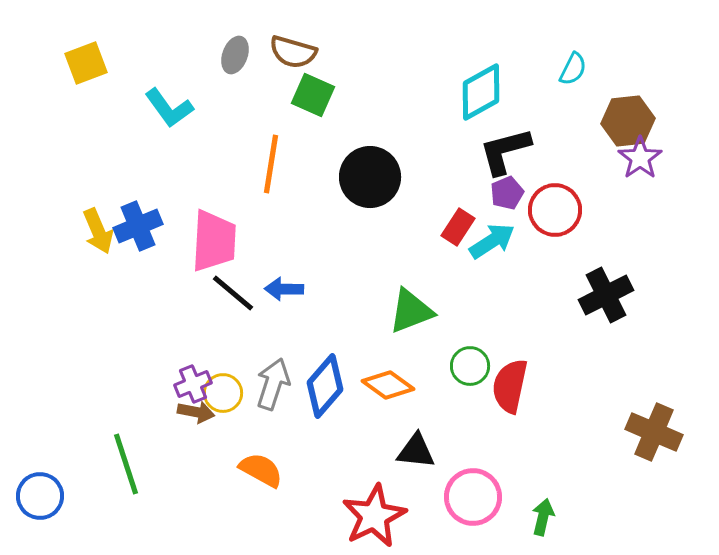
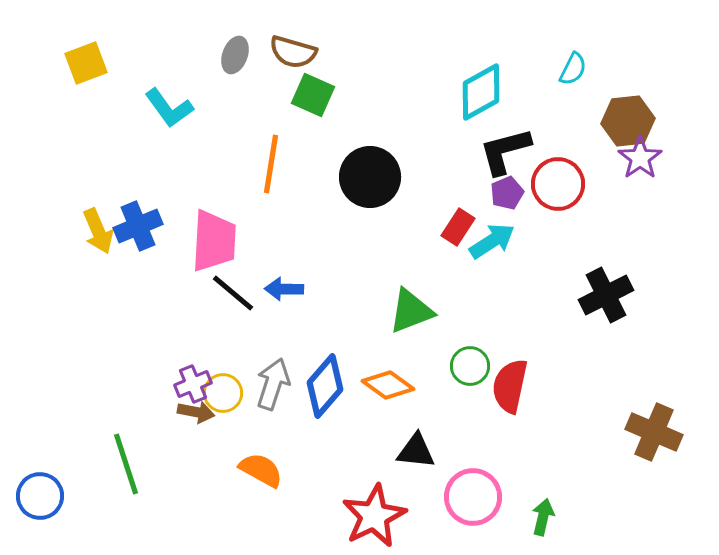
red circle: moved 3 px right, 26 px up
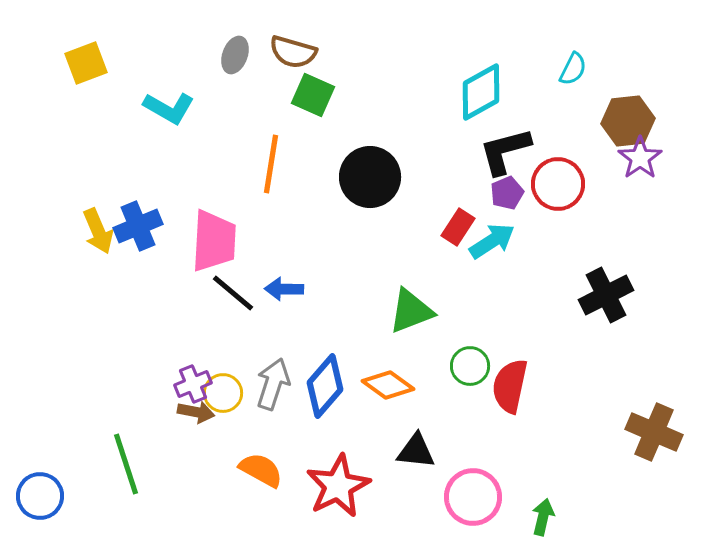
cyan L-shape: rotated 24 degrees counterclockwise
red star: moved 36 px left, 30 px up
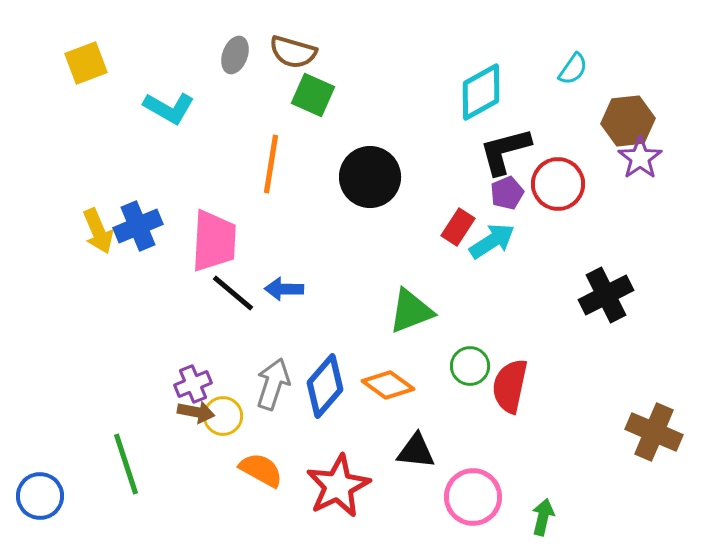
cyan semicircle: rotated 8 degrees clockwise
yellow circle: moved 23 px down
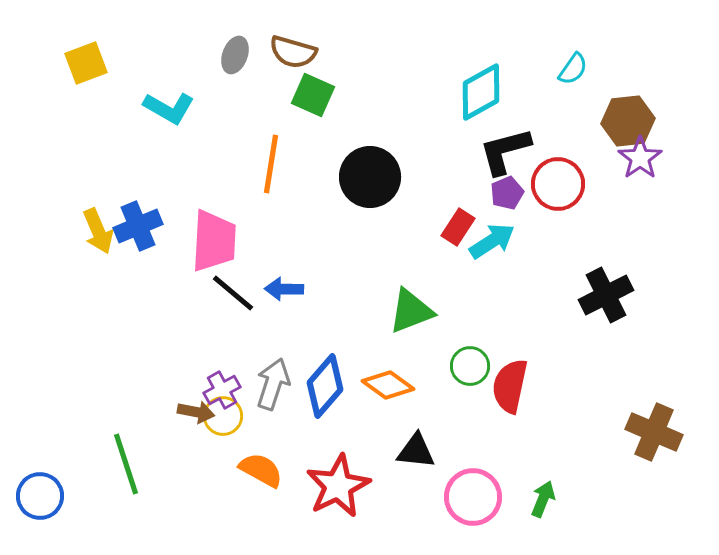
purple cross: moved 29 px right, 6 px down; rotated 6 degrees counterclockwise
green arrow: moved 18 px up; rotated 9 degrees clockwise
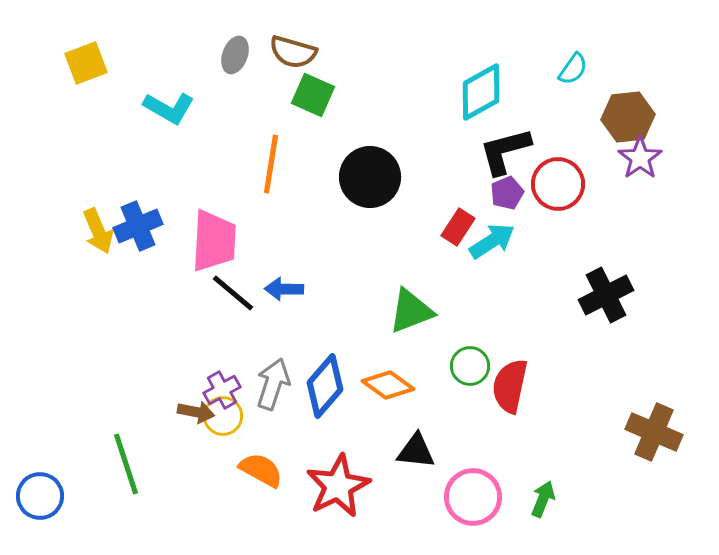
brown hexagon: moved 4 px up
